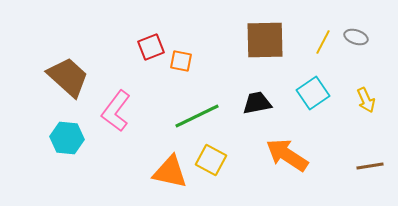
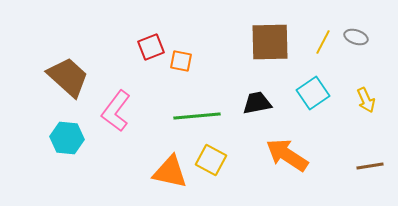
brown square: moved 5 px right, 2 px down
green line: rotated 21 degrees clockwise
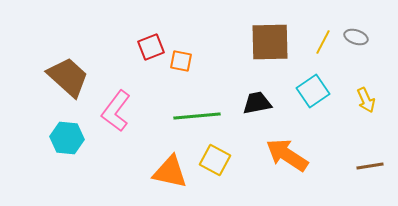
cyan square: moved 2 px up
yellow square: moved 4 px right
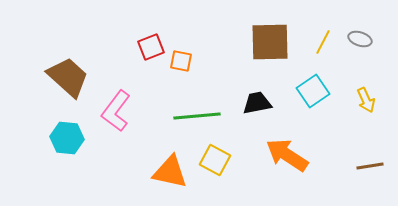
gray ellipse: moved 4 px right, 2 px down
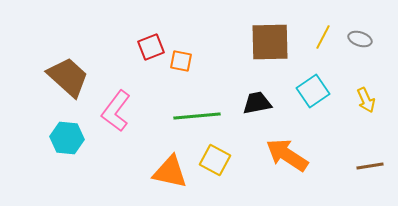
yellow line: moved 5 px up
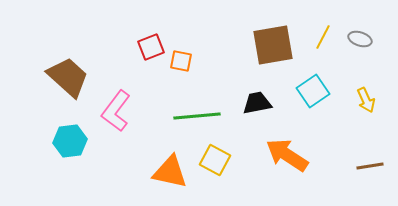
brown square: moved 3 px right, 3 px down; rotated 9 degrees counterclockwise
cyan hexagon: moved 3 px right, 3 px down; rotated 12 degrees counterclockwise
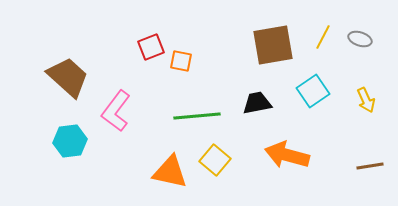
orange arrow: rotated 18 degrees counterclockwise
yellow square: rotated 12 degrees clockwise
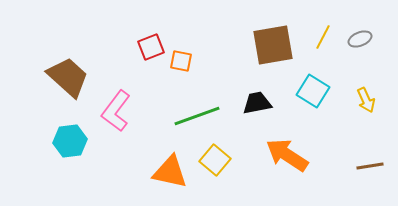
gray ellipse: rotated 40 degrees counterclockwise
cyan square: rotated 24 degrees counterclockwise
green line: rotated 15 degrees counterclockwise
orange arrow: rotated 18 degrees clockwise
